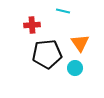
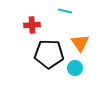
cyan line: moved 2 px right
black pentagon: moved 2 px right; rotated 8 degrees clockwise
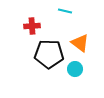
red cross: moved 1 px down
orange triangle: rotated 18 degrees counterclockwise
cyan circle: moved 1 px down
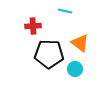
red cross: moved 1 px right
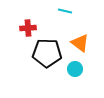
red cross: moved 5 px left, 2 px down
black pentagon: moved 2 px left, 1 px up
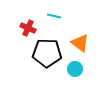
cyan line: moved 11 px left, 5 px down
red cross: rotated 28 degrees clockwise
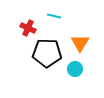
orange triangle: rotated 24 degrees clockwise
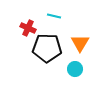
black pentagon: moved 5 px up
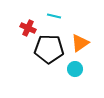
orange triangle: rotated 24 degrees clockwise
black pentagon: moved 2 px right, 1 px down
